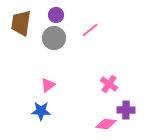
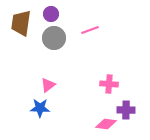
purple circle: moved 5 px left, 1 px up
pink line: rotated 18 degrees clockwise
pink cross: rotated 30 degrees counterclockwise
blue star: moved 1 px left, 3 px up
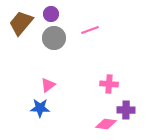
brown trapezoid: rotated 32 degrees clockwise
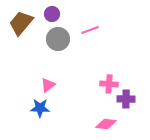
purple circle: moved 1 px right
gray circle: moved 4 px right, 1 px down
purple cross: moved 11 px up
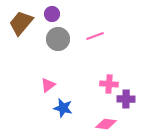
pink line: moved 5 px right, 6 px down
blue star: moved 23 px right; rotated 12 degrees clockwise
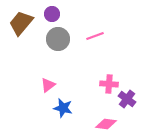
purple cross: moved 1 px right; rotated 36 degrees clockwise
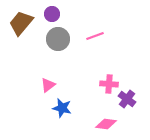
blue star: moved 1 px left
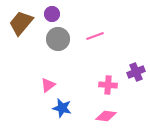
pink cross: moved 1 px left, 1 px down
purple cross: moved 9 px right, 27 px up; rotated 30 degrees clockwise
pink diamond: moved 8 px up
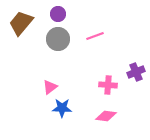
purple circle: moved 6 px right
pink triangle: moved 2 px right, 2 px down
blue star: rotated 12 degrees counterclockwise
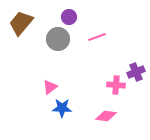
purple circle: moved 11 px right, 3 px down
pink line: moved 2 px right, 1 px down
pink cross: moved 8 px right
